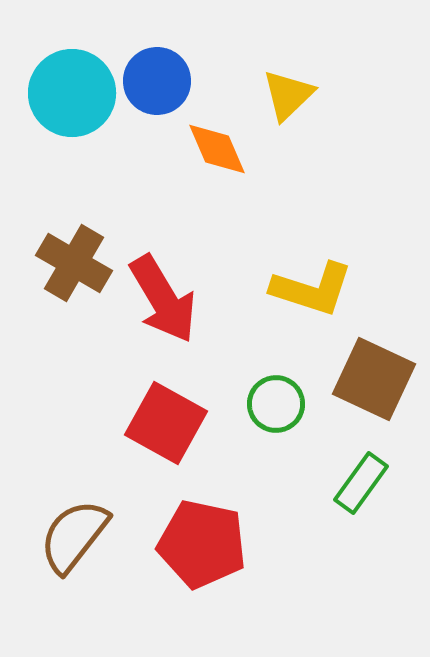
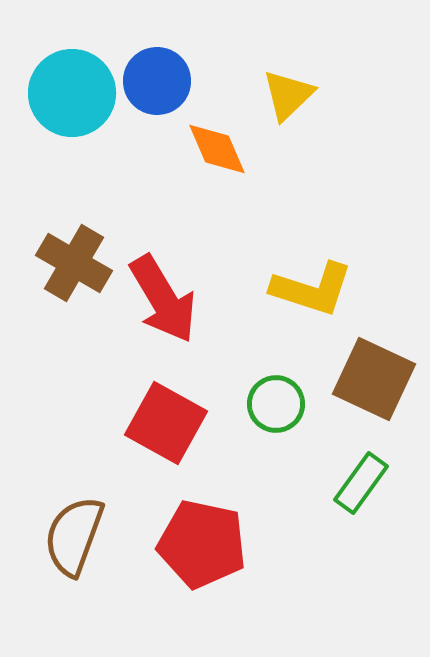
brown semicircle: rotated 18 degrees counterclockwise
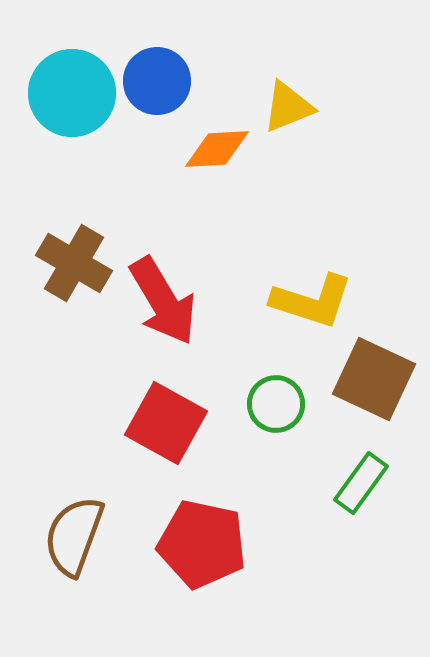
yellow triangle: moved 12 px down; rotated 22 degrees clockwise
orange diamond: rotated 70 degrees counterclockwise
yellow L-shape: moved 12 px down
red arrow: moved 2 px down
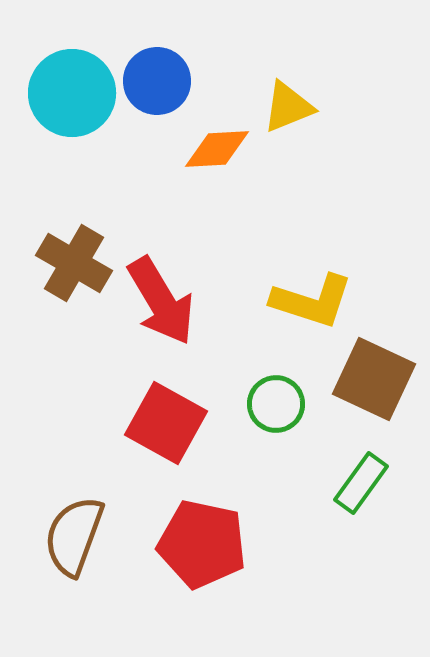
red arrow: moved 2 px left
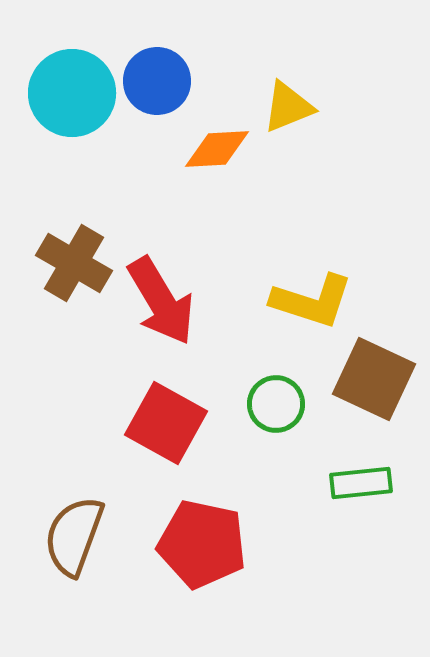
green rectangle: rotated 48 degrees clockwise
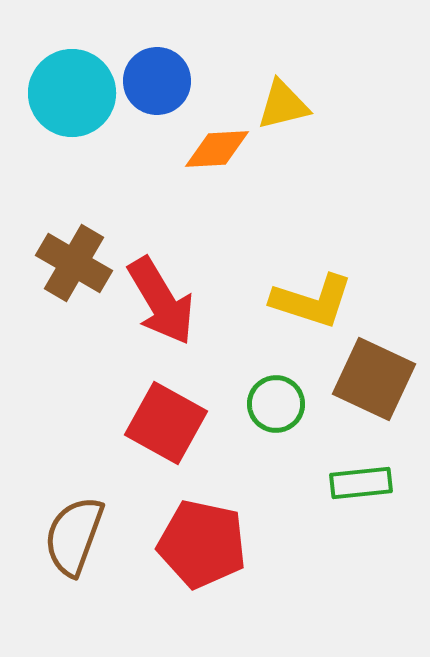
yellow triangle: moved 5 px left, 2 px up; rotated 8 degrees clockwise
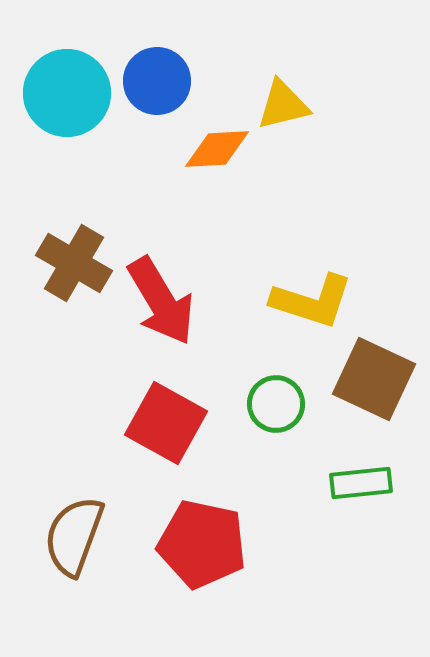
cyan circle: moved 5 px left
